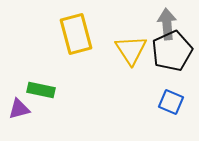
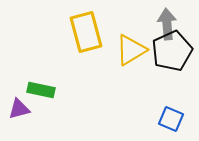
yellow rectangle: moved 10 px right, 2 px up
yellow triangle: rotated 32 degrees clockwise
blue square: moved 17 px down
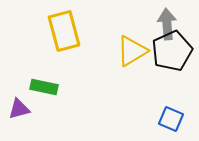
yellow rectangle: moved 22 px left, 1 px up
yellow triangle: moved 1 px right, 1 px down
green rectangle: moved 3 px right, 3 px up
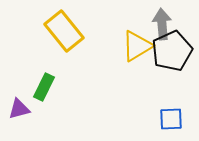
gray arrow: moved 5 px left
yellow rectangle: rotated 24 degrees counterclockwise
yellow triangle: moved 5 px right, 5 px up
green rectangle: rotated 76 degrees counterclockwise
blue square: rotated 25 degrees counterclockwise
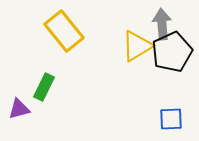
black pentagon: moved 1 px down
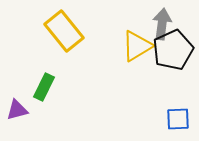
gray arrow: rotated 12 degrees clockwise
black pentagon: moved 1 px right, 2 px up
purple triangle: moved 2 px left, 1 px down
blue square: moved 7 px right
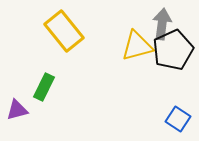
yellow triangle: rotated 16 degrees clockwise
blue square: rotated 35 degrees clockwise
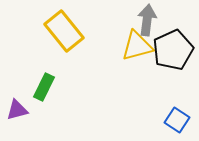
gray arrow: moved 15 px left, 4 px up
blue square: moved 1 px left, 1 px down
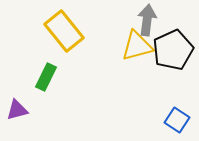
green rectangle: moved 2 px right, 10 px up
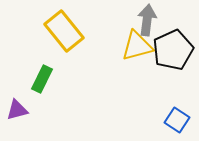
green rectangle: moved 4 px left, 2 px down
